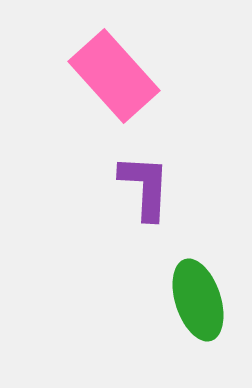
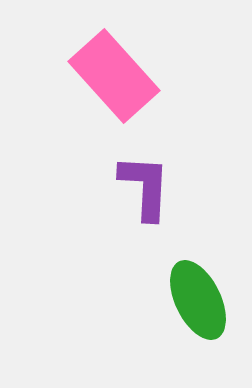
green ellipse: rotated 8 degrees counterclockwise
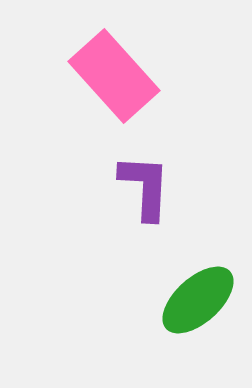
green ellipse: rotated 74 degrees clockwise
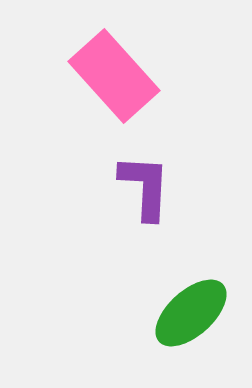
green ellipse: moved 7 px left, 13 px down
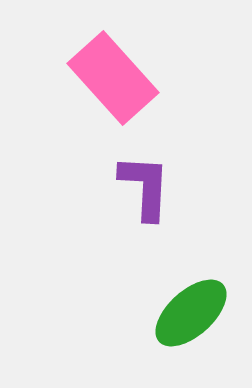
pink rectangle: moved 1 px left, 2 px down
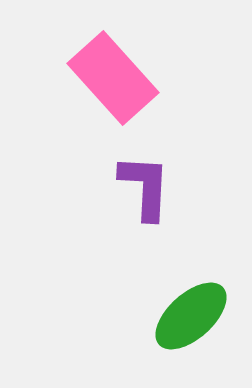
green ellipse: moved 3 px down
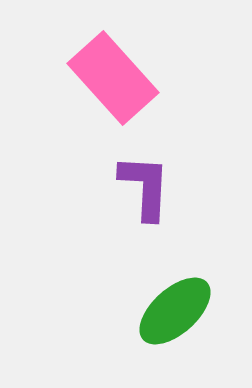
green ellipse: moved 16 px left, 5 px up
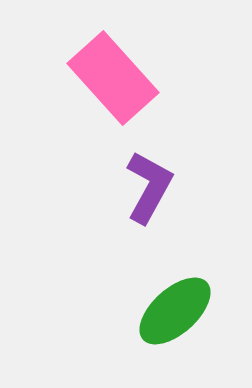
purple L-shape: moved 4 px right; rotated 26 degrees clockwise
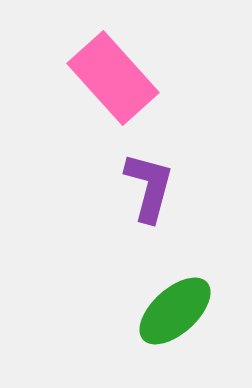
purple L-shape: rotated 14 degrees counterclockwise
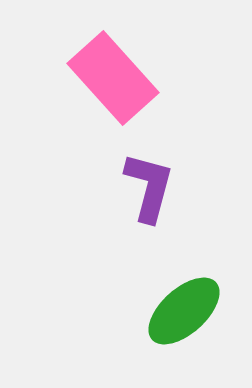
green ellipse: moved 9 px right
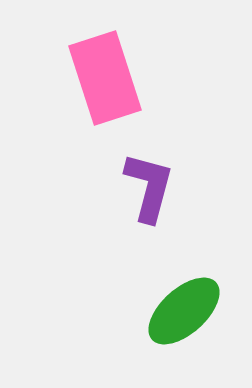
pink rectangle: moved 8 px left; rotated 24 degrees clockwise
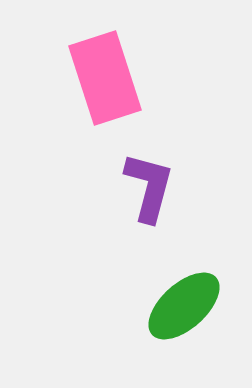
green ellipse: moved 5 px up
